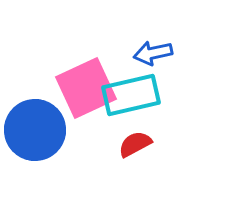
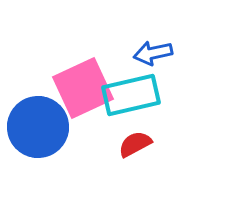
pink square: moved 3 px left
blue circle: moved 3 px right, 3 px up
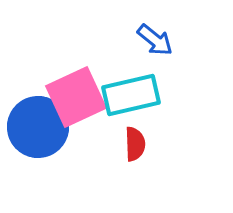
blue arrow: moved 2 px right, 13 px up; rotated 129 degrees counterclockwise
pink square: moved 7 px left, 9 px down
red semicircle: rotated 116 degrees clockwise
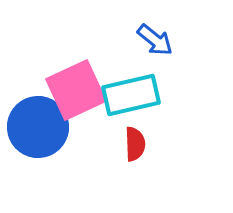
pink square: moved 7 px up
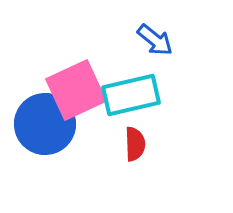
blue circle: moved 7 px right, 3 px up
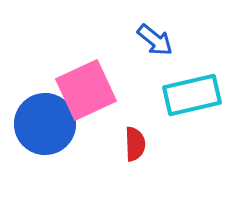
pink square: moved 10 px right
cyan rectangle: moved 61 px right
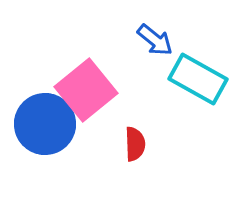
pink square: rotated 14 degrees counterclockwise
cyan rectangle: moved 6 px right, 16 px up; rotated 42 degrees clockwise
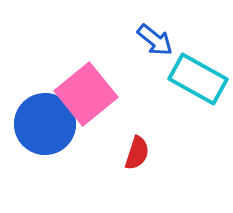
pink square: moved 4 px down
red semicircle: moved 2 px right, 9 px down; rotated 20 degrees clockwise
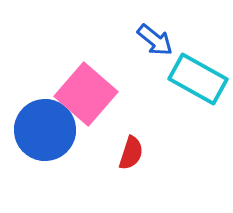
pink square: rotated 10 degrees counterclockwise
blue circle: moved 6 px down
red semicircle: moved 6 px left
